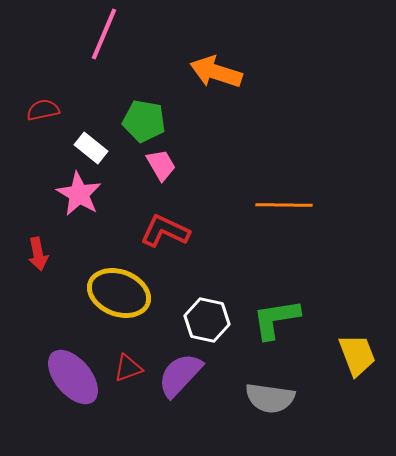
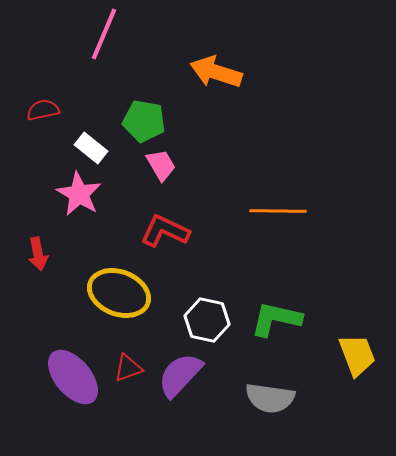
orange line: moved 6 px left, 6 px down
green L-shape: rotated 22 degrees clockwise
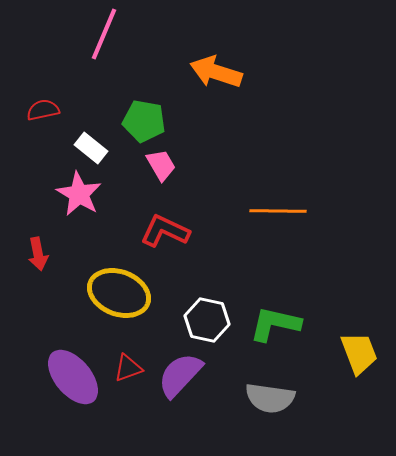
green L-shape: moved 1 px left, 5 px down
yellow trapezoid: moved 2 px right, 2 px up
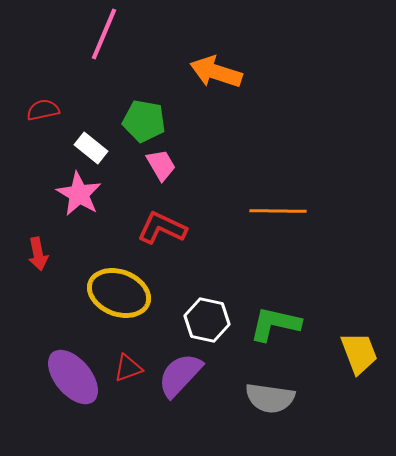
red L-shape: moved 3 px left, 3 px up
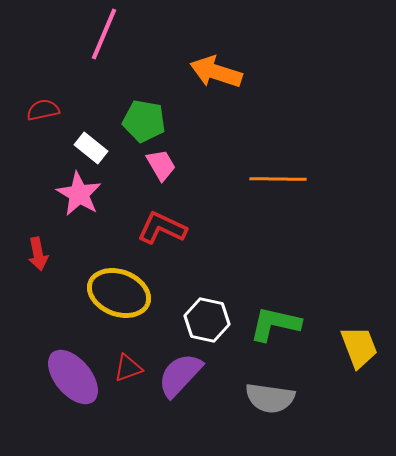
orange line: moved 32 px up
yellow trapezoid: moved 6 px up
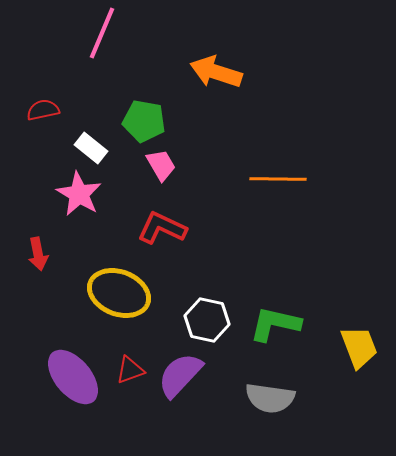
pink line: moved 2 px left, 1 px up
red triangle: moved 2 px right, 2 px down
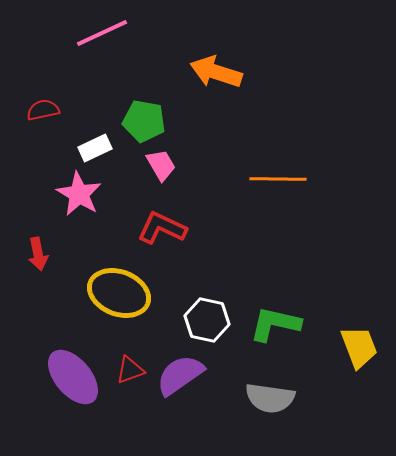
pink line: rotated 42 degrees clockwise
white rectangle: moved 4 px right; rotated 64 degrees counterclockwise
purple semicircle: rotated 12 degrees clockwise
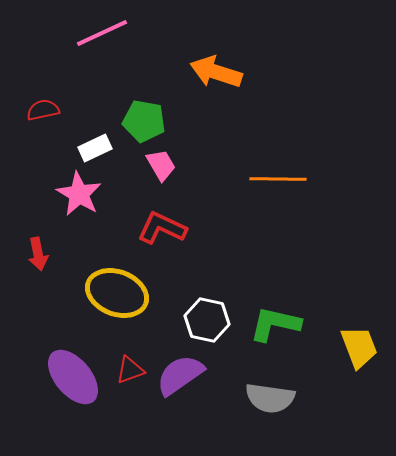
yellow ellipse: moved 2 px left
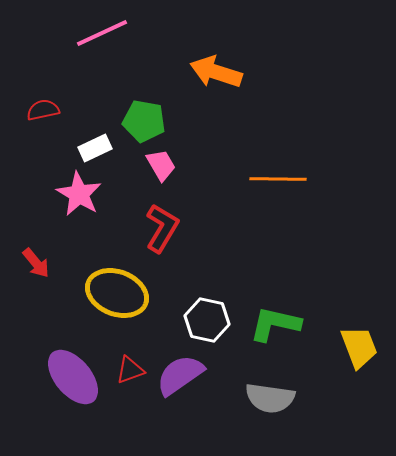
red L-shape: rotated 96 degrees clockwise
red arrow: moved 2 px left, 9 px down; rotated 28 degrees counterclockwise
